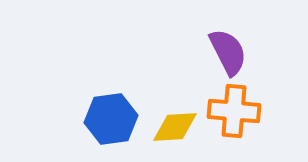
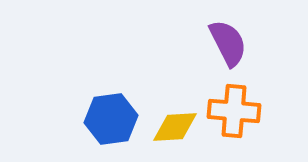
purple semicircle: moved 9 px up
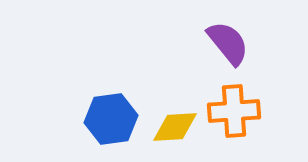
purple semicircle: rotated 12 degrees counterclockwise
orange cross: rotated 9 degrees counterclockwise
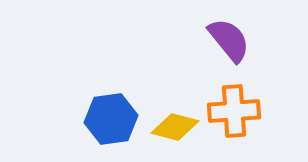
purple semicircle: moved 1 px right, 3 px up
yellow diamond: rotated 18 degrees clockwise
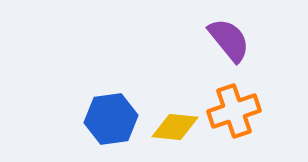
orange cross: rotated 15 degrees counterclockwise
yellow diamond: rotated 9 degrees counterclockwise
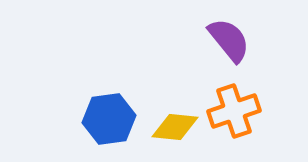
blue hexagon: moved 2 px left
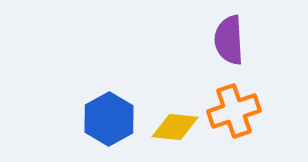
purple semicircle: rotated 144 degrees counterclockwise
blue hexagon: rotated 21 degrees counterclockwise
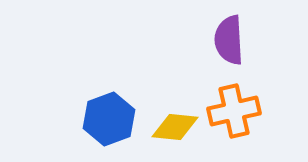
orange cross: rotated 6 degrees clockwise
blue hexagon: rotated 9 degrees clockwise
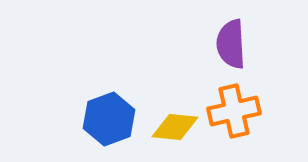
purple semicircle: moved 2 px right, 4 px down
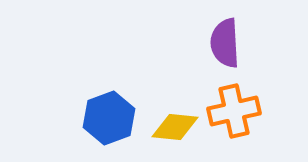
purple semicircle: moved 6 px left, 1 px up
blue hexagon: moved 1 px up
